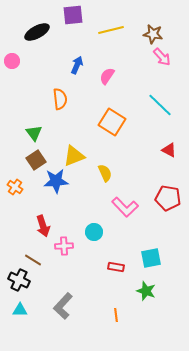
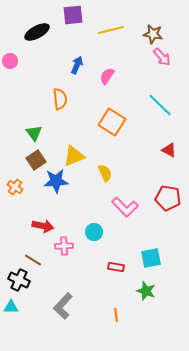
pink circle: moved 2 px left
red arrow: rotated 60 degrees counterclockwise
cyan triangle: moved 9 px left, 3 px up
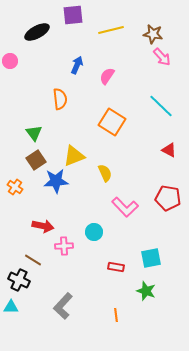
cyan line: moved 1 px right, 1 px down
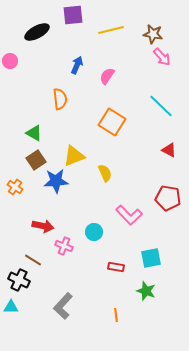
green triangle: rotated 24 degrees counterclockwise
pink L-shape: moved 4 px right, 8 px down
pink cross: rotated 24 degrees clockwise
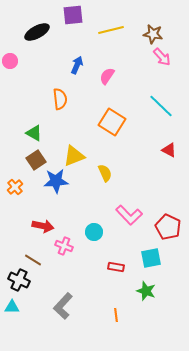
orange cross: rotated 14 degrees clockwise
red pentagon: moved 29 px down; rotated 15 degrees clockwise
cyan triangle: moved 1 px right
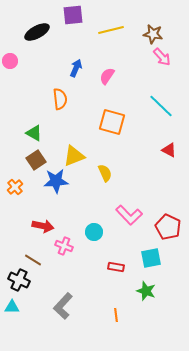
blue arrow: moved 1 px left, 3 px down
orange square: rotated 16 degrees counterclockwise
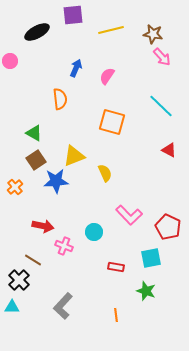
black cross: rotated 20 degrees clockwise
